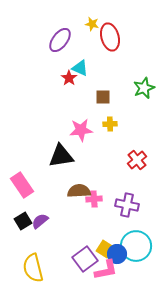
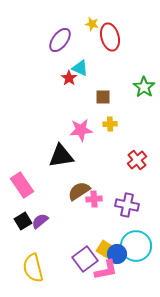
green star: moved 1 px up; rotated 15 degrees counterclockwise
brown semicircle: rotated 30 degrees counterclockwise
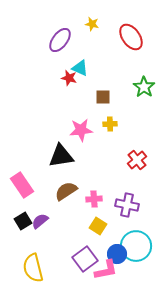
red ellipse: moved 21 px right; rotated 20 degrees counterclockwise
red star: rotated 21 degrees counterclockwise
brown semicircle: moved 13 px left
yellow square: moved 7 px left, 23 px up
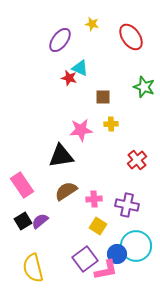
green star: rotated 15 degrees counterclockwise
yellow cross: moved 1 px right
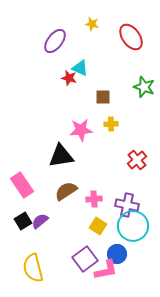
purple ellipse: moved 5 px left, 1 px down
cyan circle: moved 3 px left, 20 px up
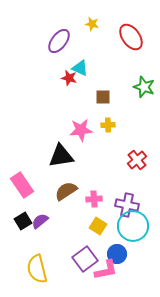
purple ellipse: moved 4 px right
yellow cross: moved 3 px left, 1 px down
yellow semicircle: moved 4 px right, 1 px down
